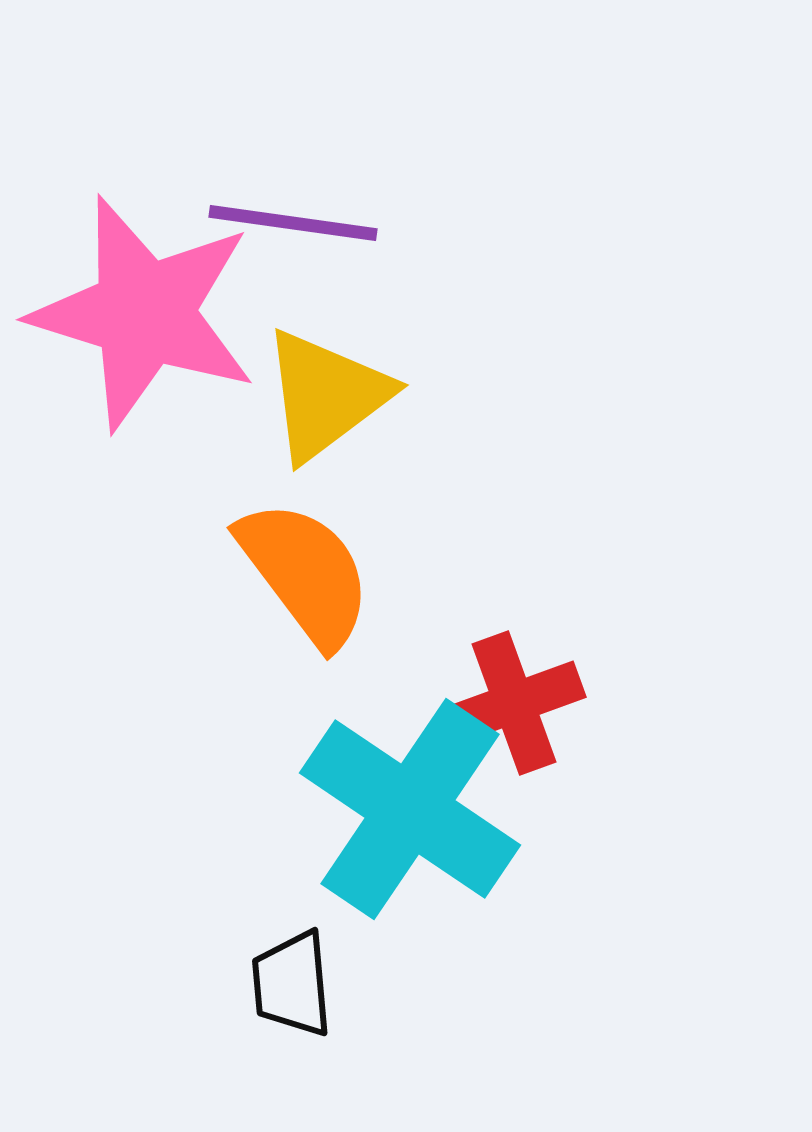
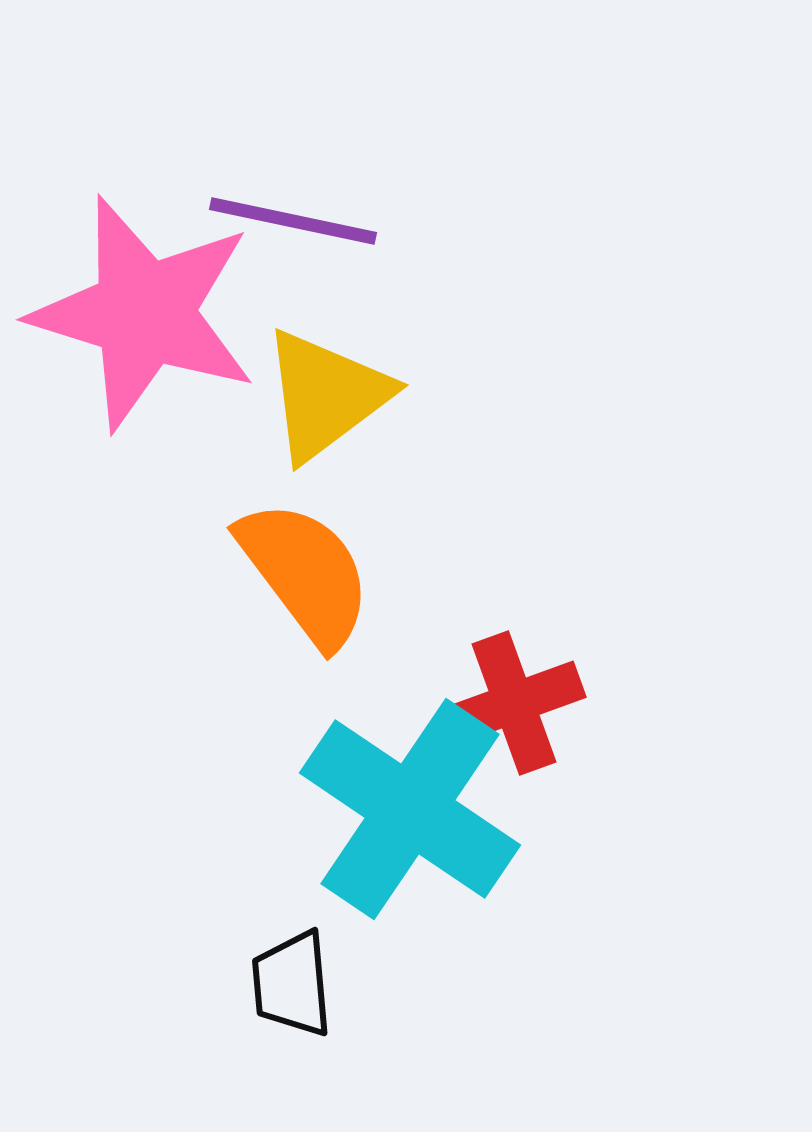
purple line: moved 2 px up; rotated 4 degrees clockwise
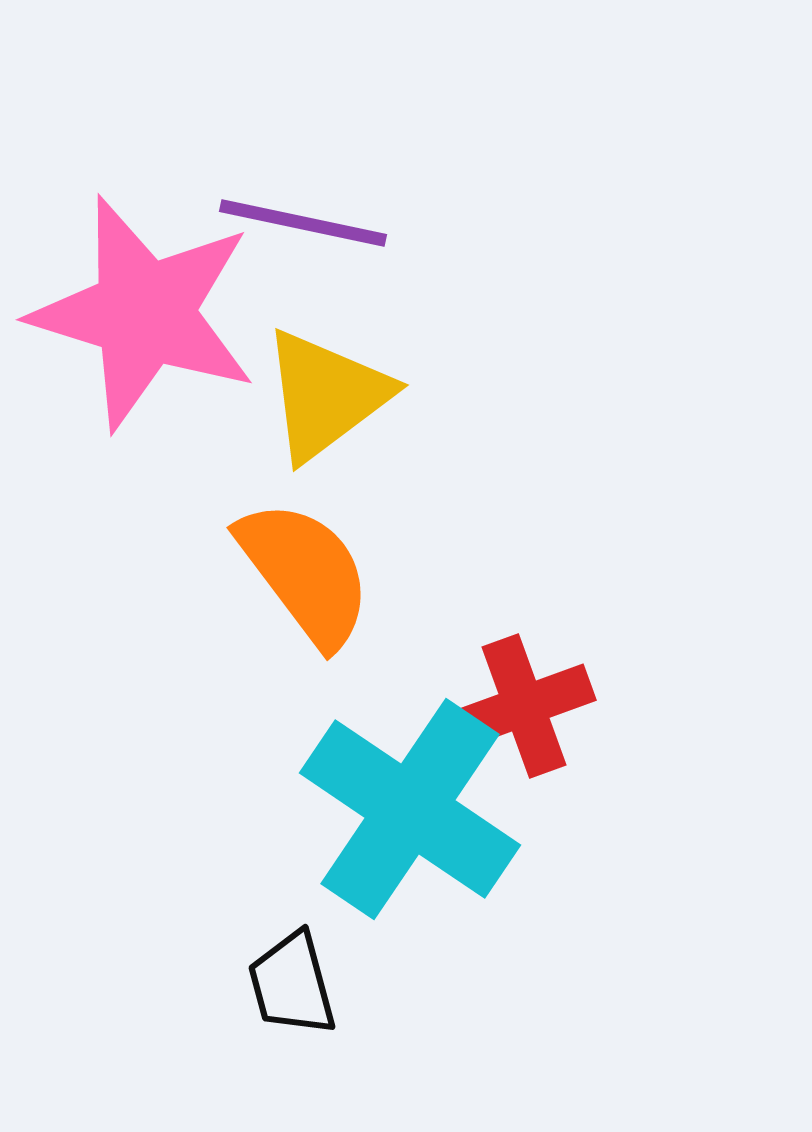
purple line: moved 10 px right, 2 px down
red cross: moved 10 px right, 3 px down
black trapezoid: rotated 10 degrees counterclockwise
